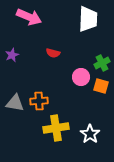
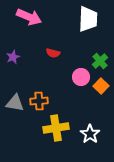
purple star: moved 1 px right, 2 px down
green cross: moved 2 px left, 2 px up; rotated 14 degrees counterclockwise
orange square: rotated 28 degrees clockwise
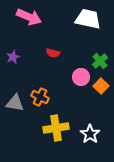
white trapezoid: rotated 80 degrees counterclockwise
orange cross: moved 1 px right, 4 px up; rotated 30 degrees clockwise
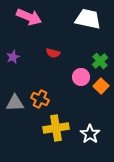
orange cross: moved 2 px down
gray triangle: rotated 12 degrees counterclockwise
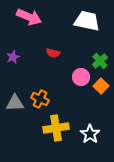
white trapezoid: moved 1 px left, 2 px down
